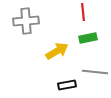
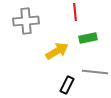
red line: moved 8 px left
black rectangle: rotated 54 degrees counterclockwise
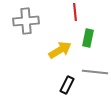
green rectangle: rotated 66 degrees counterclockwise
yellow arrow: moved 3 px right, 1 px up
